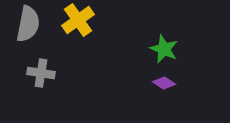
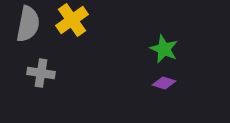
yellow cross: moved 6 px left
purple diamond: rotated 15 degrees counterclockwise
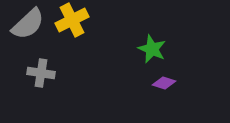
yellow cross: rotated 8 degrees clockwise
gray semicircle: rotated 36 degrees clockwise
green star: moved 12 px left
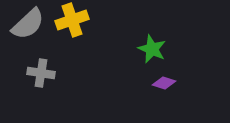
yellow cross: rotated 8 degrees clockwise
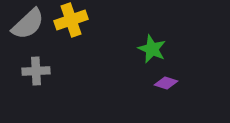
yellow cross: moved 1 px left
gray cross: moved 5 px left, 2 px up; rotated 12 degrees counterclockwise
purple diamond: moved 2 px right
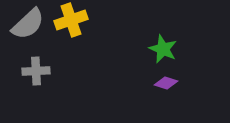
green star: moved 11 px right
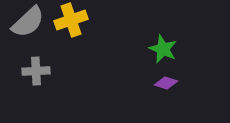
gray semicircle: moved 2 px up
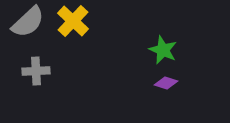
yellow cross: moved 2 px right, 1 px down; rotated 28 degrees counterclockwise
green star: moved 1 px down
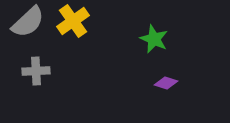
yellow cross: rotated 12 degrees clockwise
green star: moved 9 px left, 11 px up
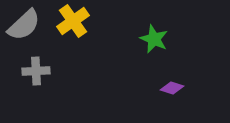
gray semicircle: moved 4 px left, 3 px down
purple diamond: moved 6 px right, 5 px down
